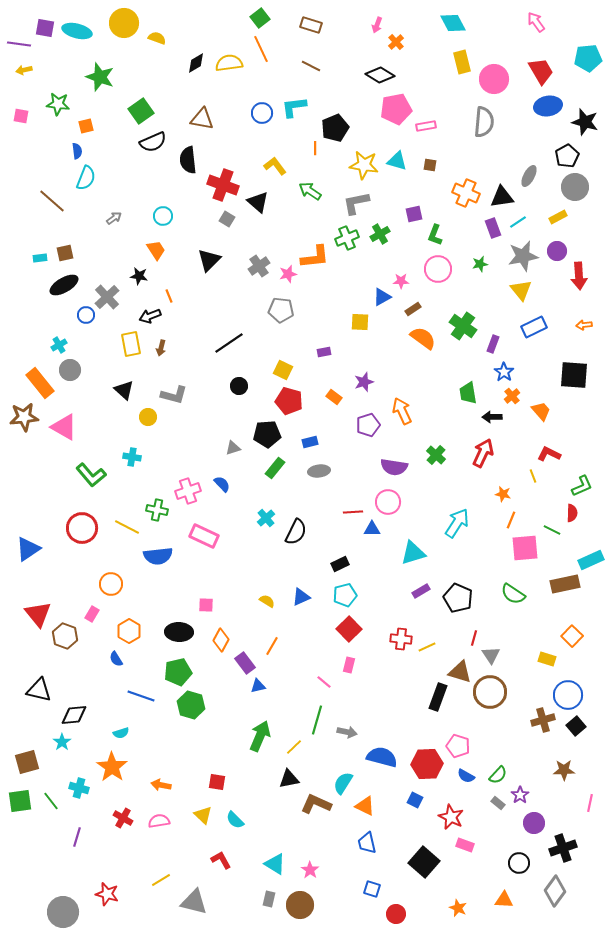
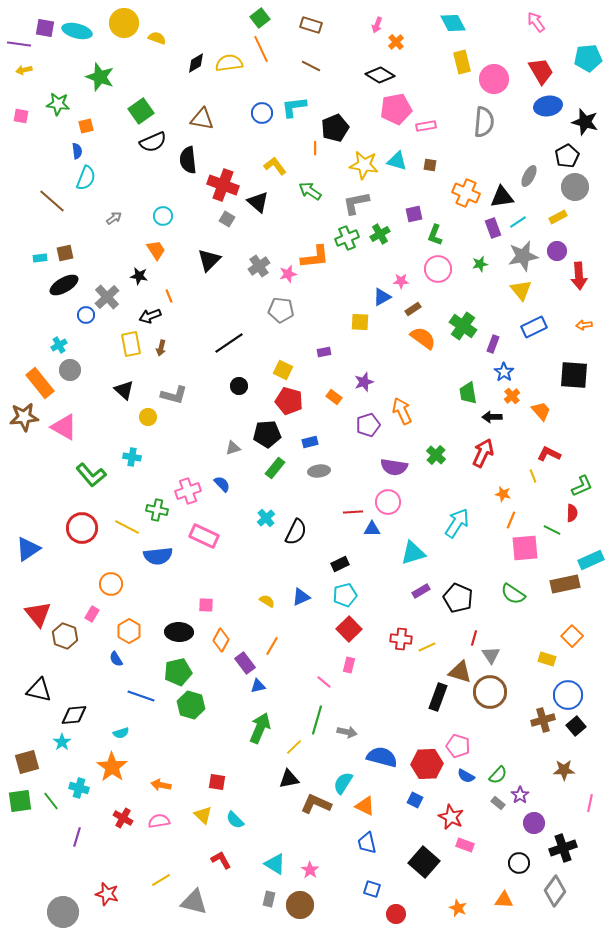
green arrow at (260, 736): moved 8 px up
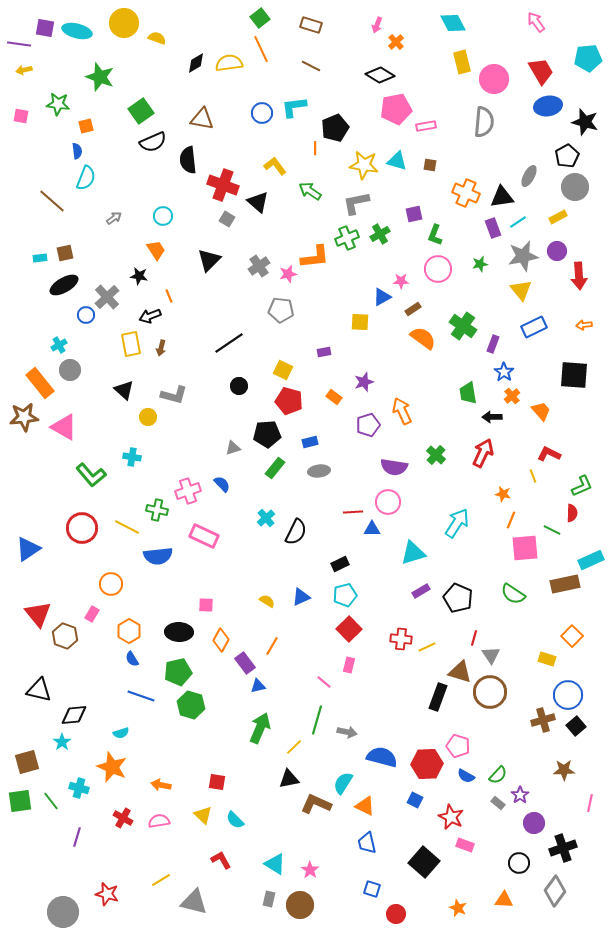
blue semicircle at (116, 659): moved 16 px right
orange star at (112, 767): rotated 12 degrees counterclockwise
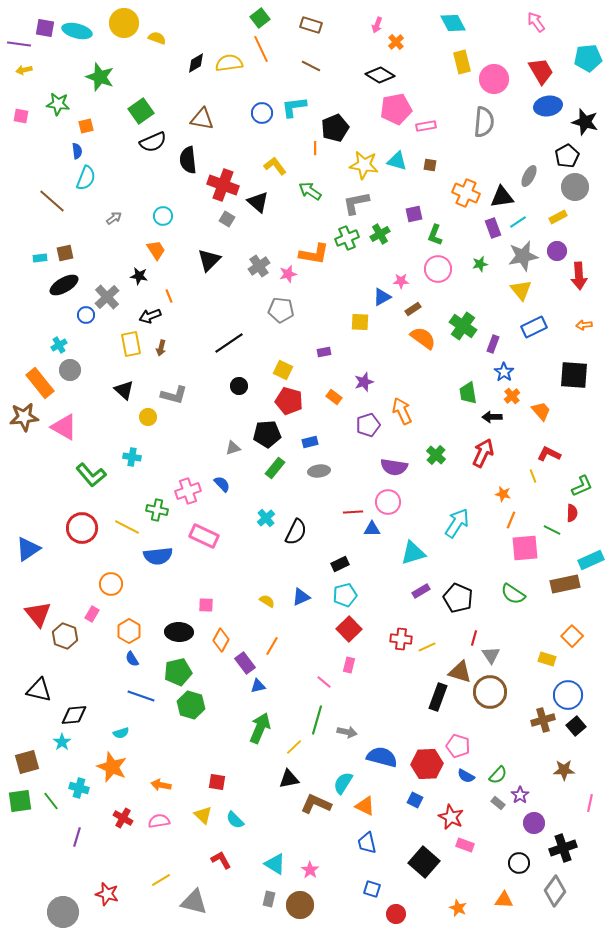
orange L-shape at (315, 257): moved 1 px left, 3 px up; rotated 16 degrees clockwise
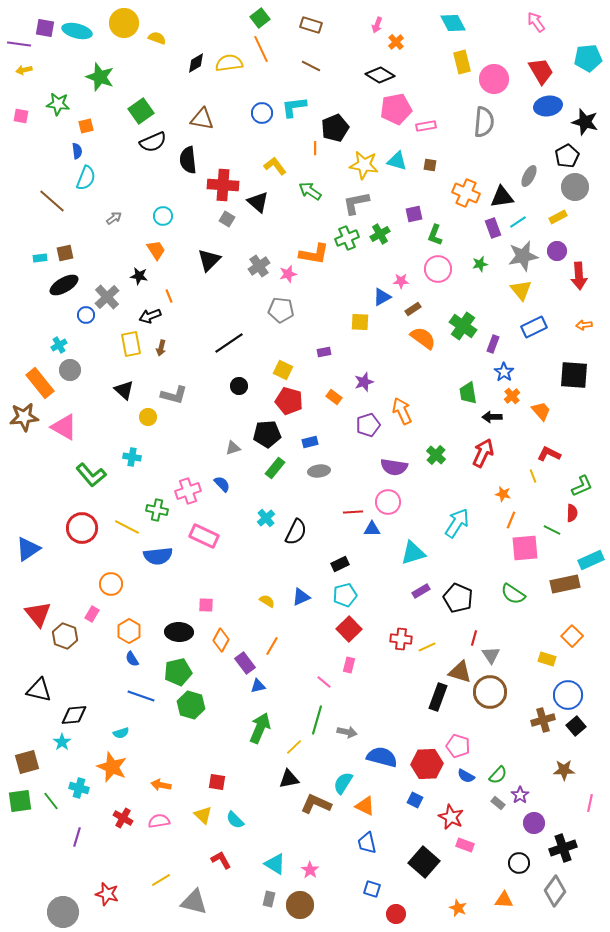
red cross at (223, 185): rotated 16 degrees counterclockwise
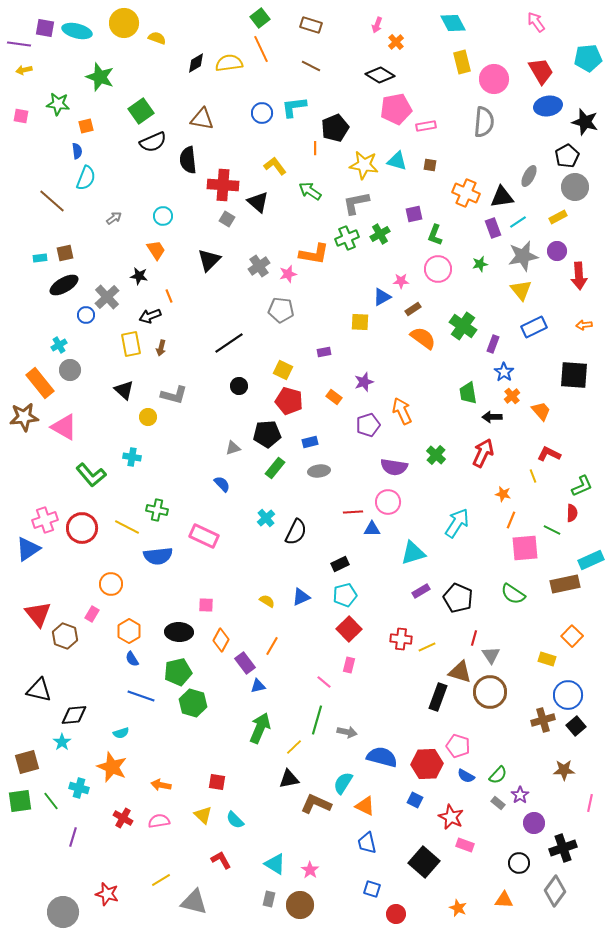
pink cross at (188, 491): moved 143 px left, 29 px down
green hexagon at (191, 705): moved 2 px right, 2 px up
purple line at (77, 837): moved 4 px left
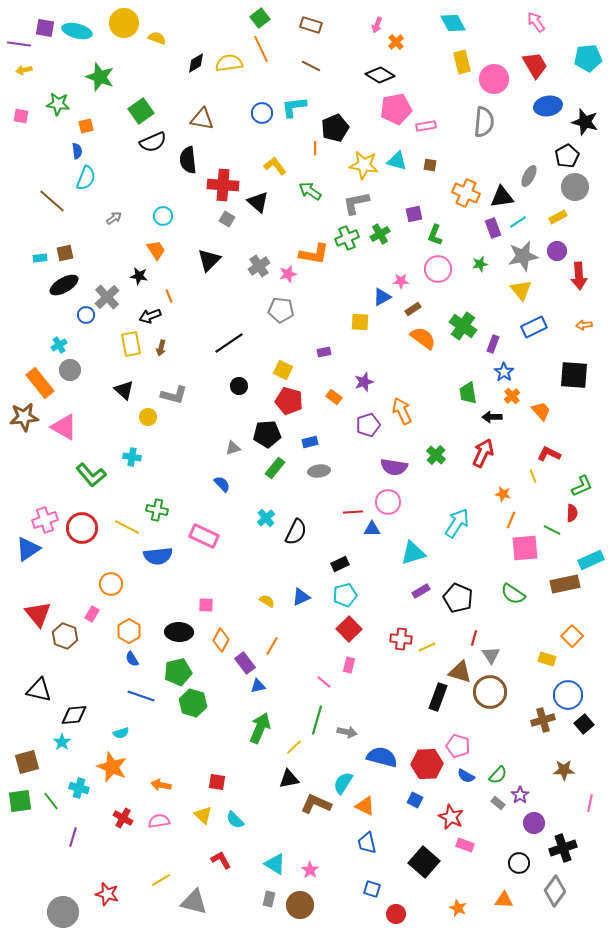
red trapezoid at (541, 71): moved 6 px left, 6 px up
black square at (576, 726): moved 8 px right, 2 px up
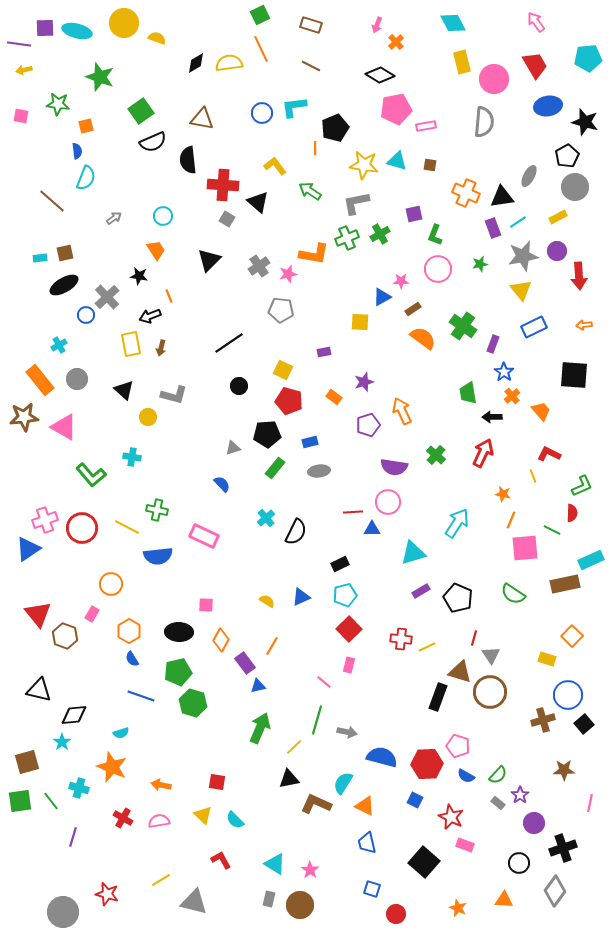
green square at (260, 18): moved 3 px up; rotated 12 degrees clockwise
purple square at (45, 28): rotated 12 degrees counterclockwise
gray circle at (70, 370): moved 7 px right, 9 px down
orange rectangle at (40, 383): moved 3 px up
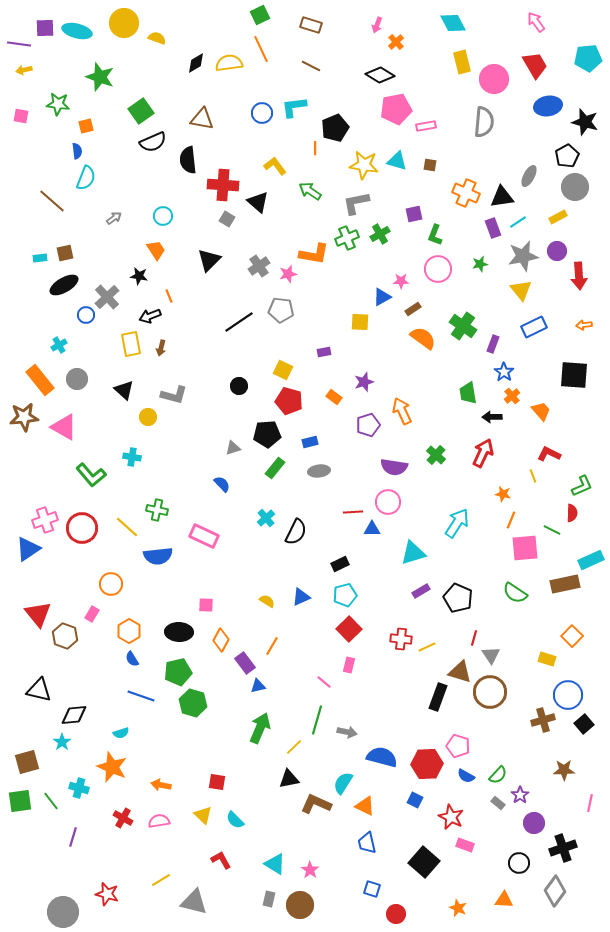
black line at (229, 343): moved 10 px right, 21 px up
yellow line at (127, 527): rotated 15 degrees clockwise
green semicircle at (513, 594): moved 2 px right, 1 px up
